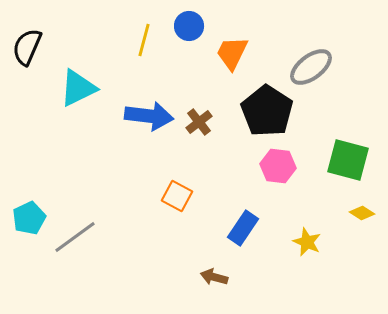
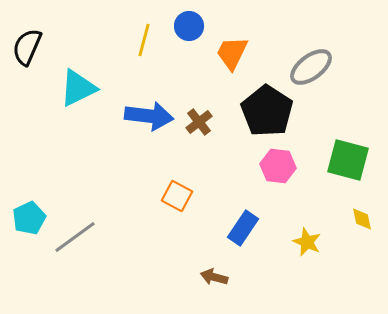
yellow diamond: moved 6 px down; rotated 45 degrees clockwise
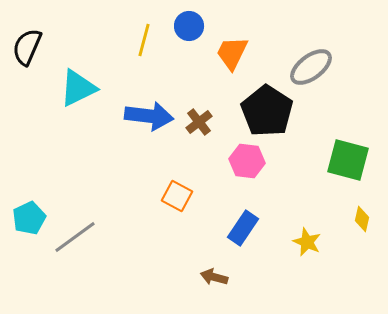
pink hexagon: moved 31 px left, 5 px up
yellow diamond: rotated 25 degrees clockwise
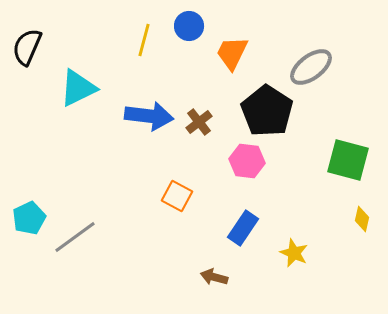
yellow star: moved 13 px left, 11 px down
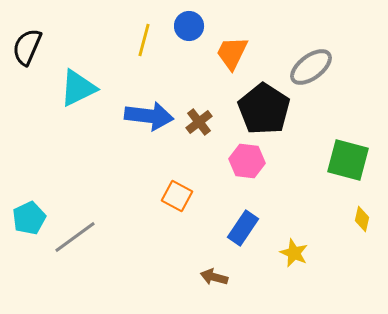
black pentagon: moved 3 px left, 2 px up
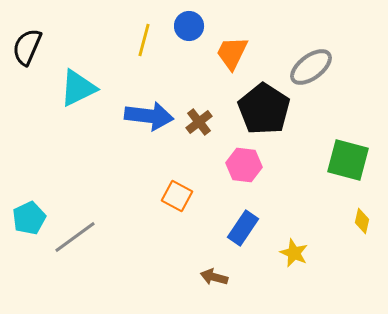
pink hexagon: moved 3 px left, 4 px down
yellow diamond: moved 2 px down
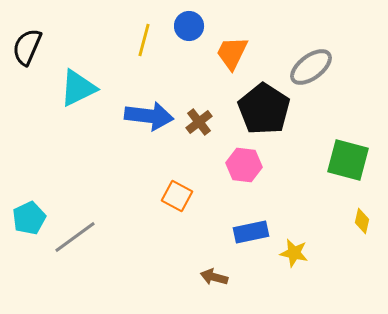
blue rectangle: moved 8 px right, 4 px down; rotated 44 degrees clockwise
yellow star: rotated 12 degrees counterclockwise
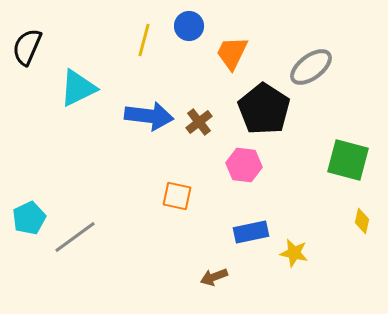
orange square: rotated 16 degrees counterclockwise
brown arrow: rotated 36 degrees counterclockwise
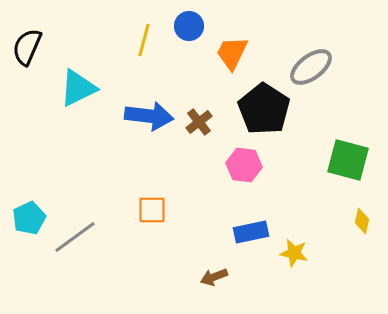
orange square: moved 25 px left, 14 px down; rotated 12 degrees counterclockwise
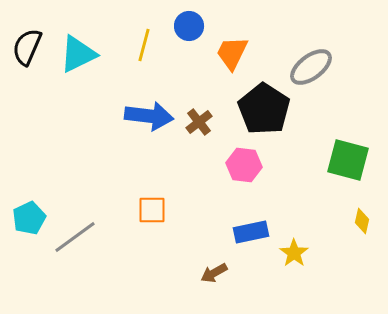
yellow line: moved 5 px down
cyan triangle: moved 34 px up
yellow star: rotated 24 degrees clockwise
brown arrow: moved 4 px up; rotated 8 degrees counterclockwise
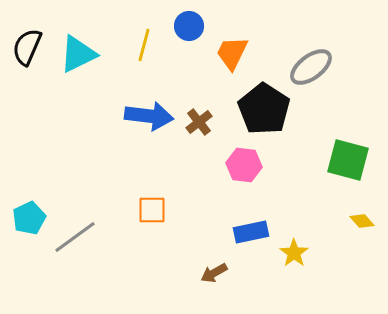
yellow diamond: rotated 55 degrees counterclockwise
